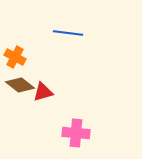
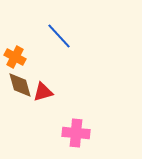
blue line: moved 9 px left, 3 px down; rotated 40 degrees clockwise
brown diamond: rotated 36 degrees clockwise
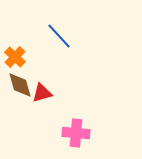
orange cross: rotated 15 degrees clockwise
red triangle: moved 1 px left, 1 px down
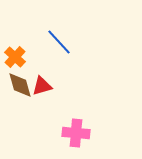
blue line: moved 6 px down
red triangle: moved 7 px up
